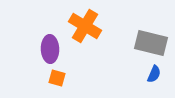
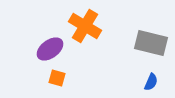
purple ellipse: rotated 56 degrees clockwise
blue semicircle: moved 3 px left, 8 px down
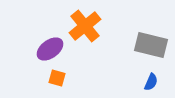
orange cross: rotated 20 degrees clockwise
gray rectangle: moved 2 px down
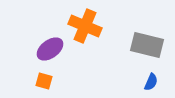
orange cross: rotated 28 degrees counterclockwise
gray rectangle: moved 4 px left
orange square: moved 13 px left, 3 px down
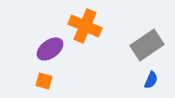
gray rectangle: rotated 48 degrees counterclockwise
blue semicircle: moved 2 px up
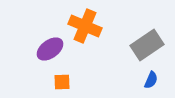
orange square: moved 18 px right, 1 px down; rotated 18 degrees counterclockwise
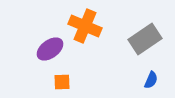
gray rectangle: moved 2 px left, 6 px up
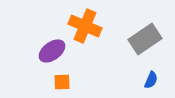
purple ellipse: moved 2 px right, 2 px down
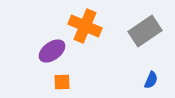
gray rectangle: moved 8 px up
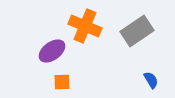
gray rectangle: moved 8 px left
blue semicircle: rotated 54 degrees counterclockwise
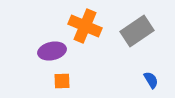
purple ellipse: rotated 24 degrees clockwise
orange square: moved 1 px up
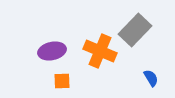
orange cross: moved 15 px right, 25 px down
gray rectangle: moved 2 px left, 1 px up; rotated 12 degrees counterclockwise
blue semicircle: moved 2 px up
